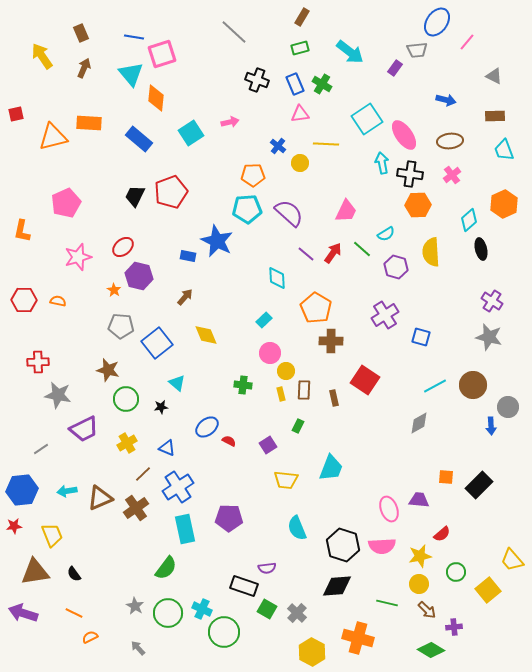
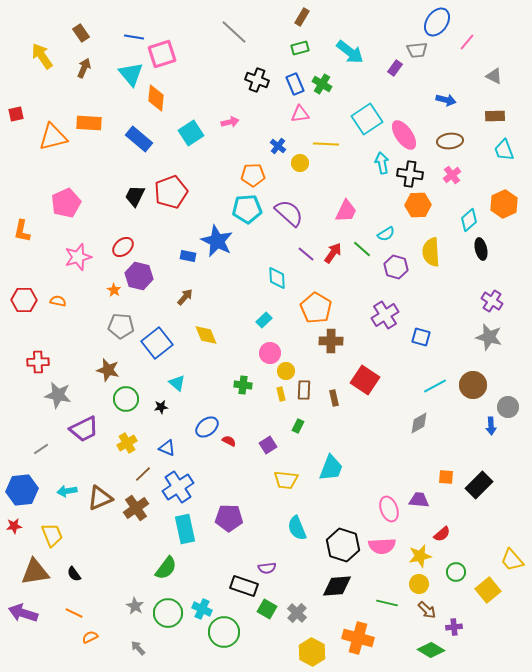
brown rectangle at (81, 33): rotated 12 degrees counterclockwise
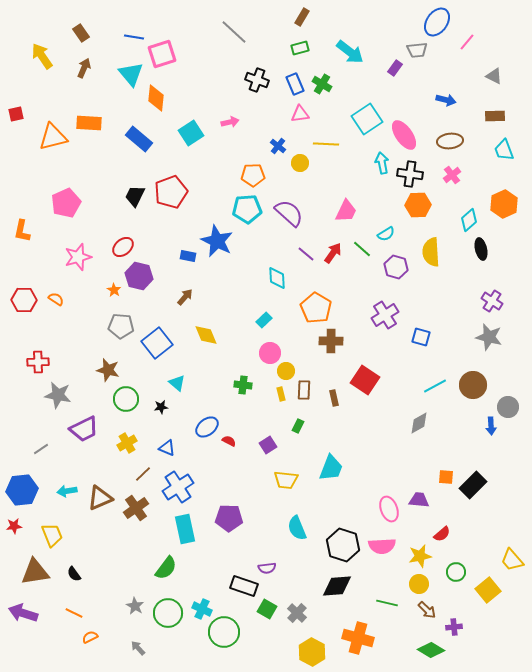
orange semicircle at (58, 301): moved 2 px left, 2 px up; rotated 21 degrees clockwise
black rectangle at (479, 485): moved 6 px left
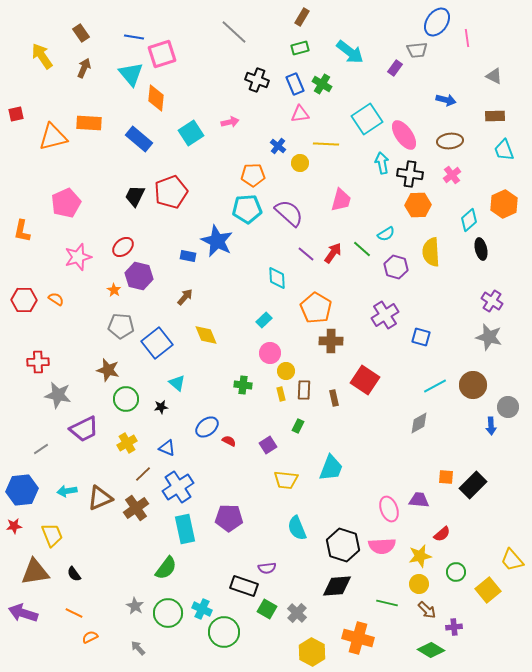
pink line at (467, 42): moved 4 px up; rotated 48 degrees counterclockwise
pink trapezoid at (346, 211): moved 5 px left, 11 px up; rotated 10 degrees counterclockwise
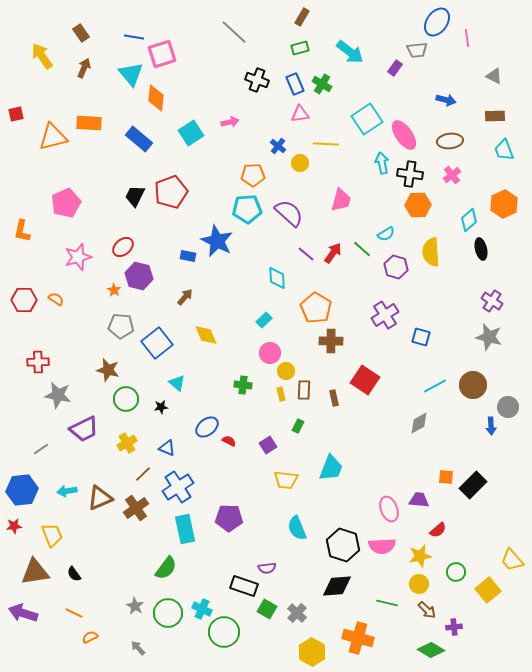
red semicircle at (442, 534): moved 4 px left, 4 px up
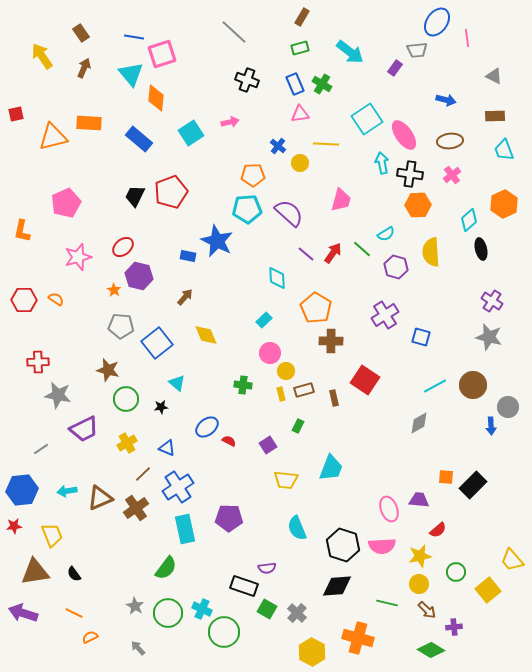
black cross at (257, 80): moved 10 px left
brown rectangle at (304, 390): rotated 72 degrees clockwise
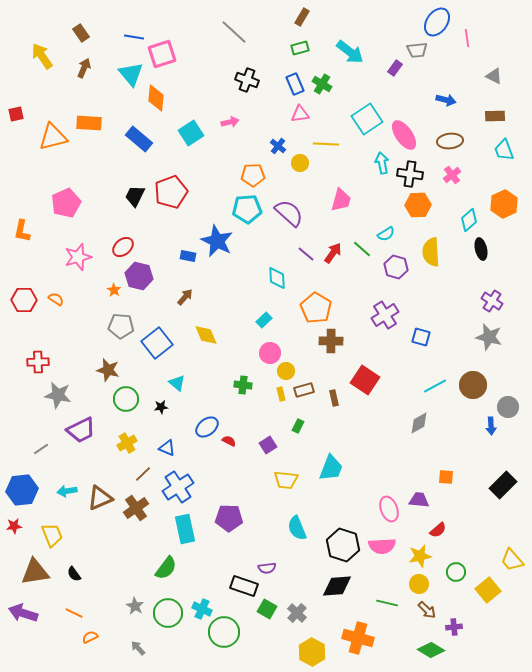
purple trapezoid at (84, 429): moved 3 px left, 1 px down
black rectangle at (473, 485): moved 30 px right
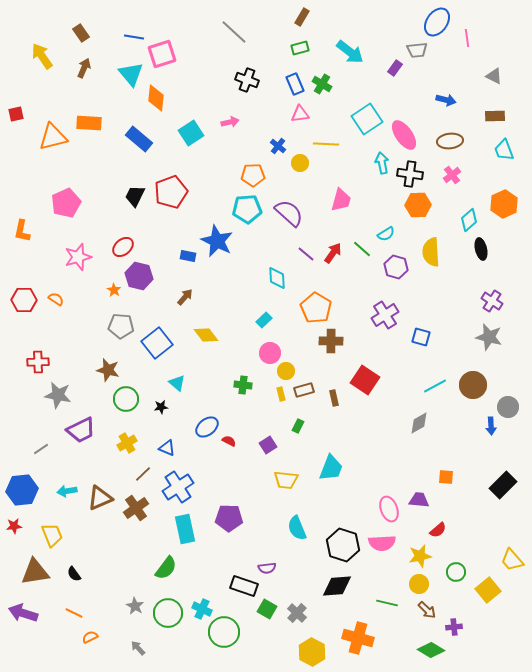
yellow diamond at (206, 335): rotated 15 degrees counterclockwise
pink semicircle at (382, 546): moved 3 px up
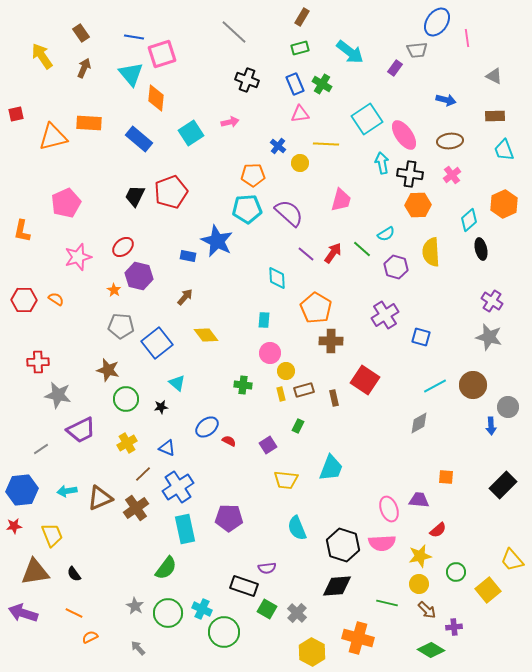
cyan rectangle at (264, 320): rotated 42 degrees counterclockwise
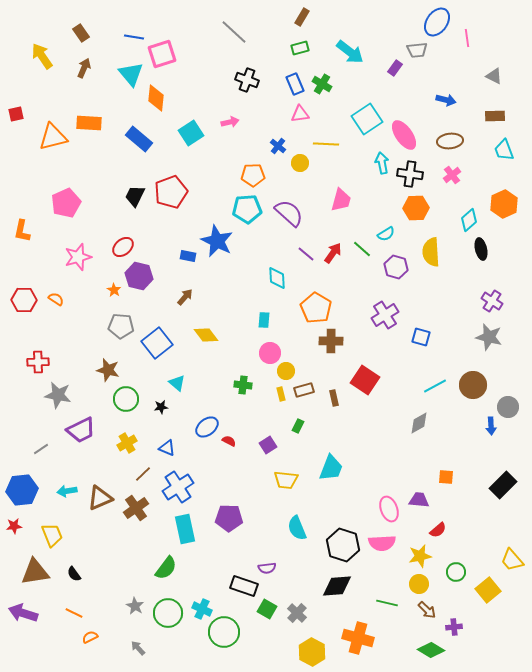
orange hexagon at (418, 205): moved 2 px left, 3 px down
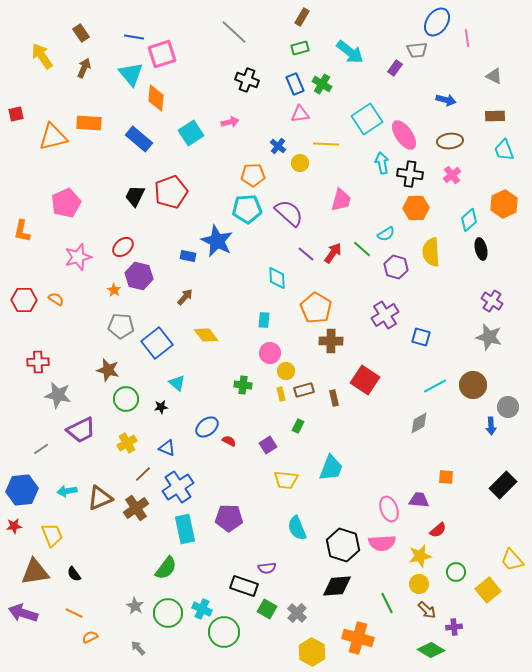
green line at (387, 603): rotated 50 degrees clockwise
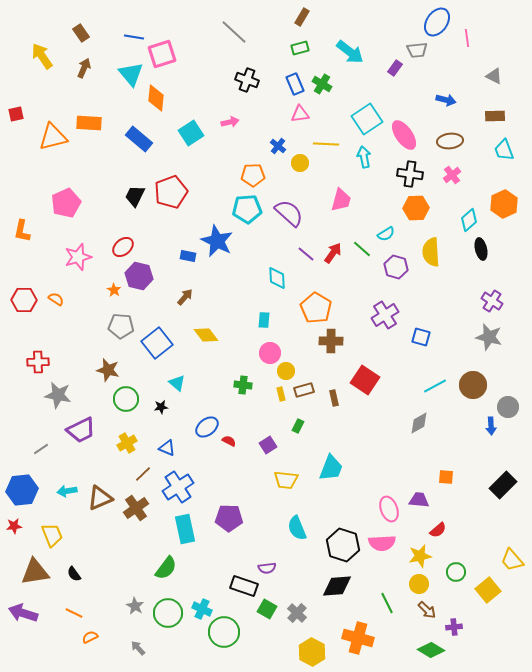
cyan arrow at (382, 163): moved 18 px left, 6 px up
